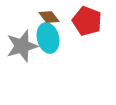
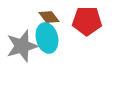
red pentagon: rotated 20 degrees counterclockwise
cyan ellipse: moved 1 px left
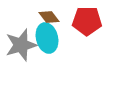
gray star: moved 1 px left, 1 px up
